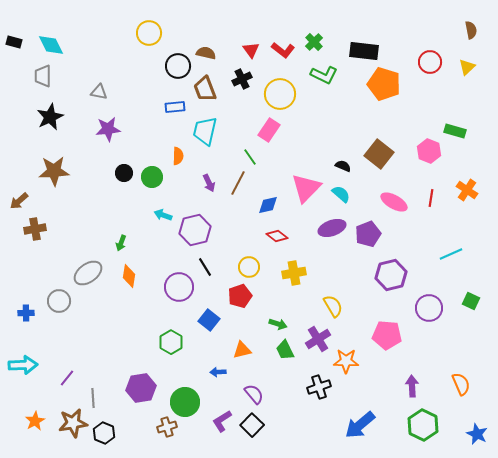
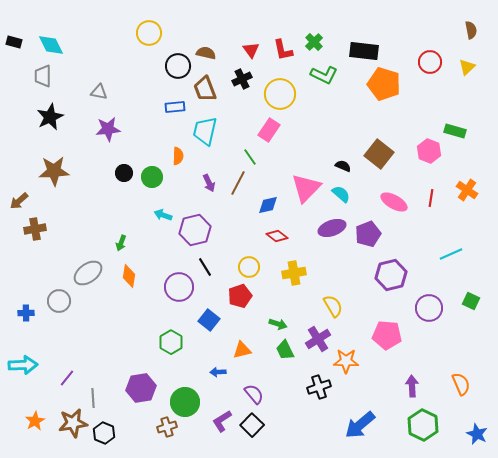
red L-shape at (283, 50): rotated 40 degrees clockwise
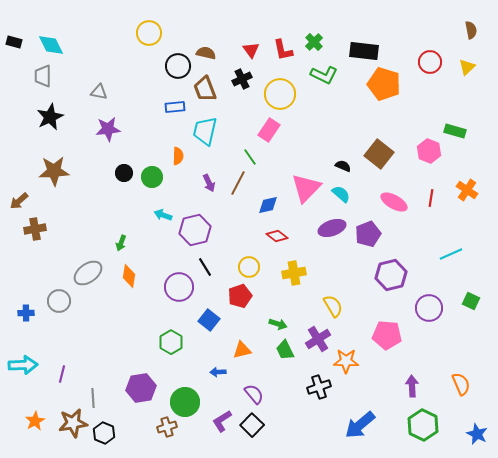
purple line at (67, 378): moved 5 px left, 4 px up; rotated 24 degrees counterclockwise
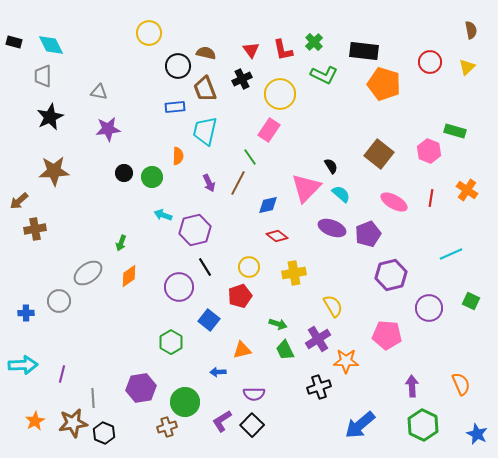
black semicircle at (343, 166): moved 12 px left; rotated 35 degrees clockwise
purple ellipse at (332, 228): rotated 40 degrees clockwise
orange diamond at (129, 276): rotated 45 degrees clockwise
purple semicircle at (254, 394): rotated 130 degrees clockwise
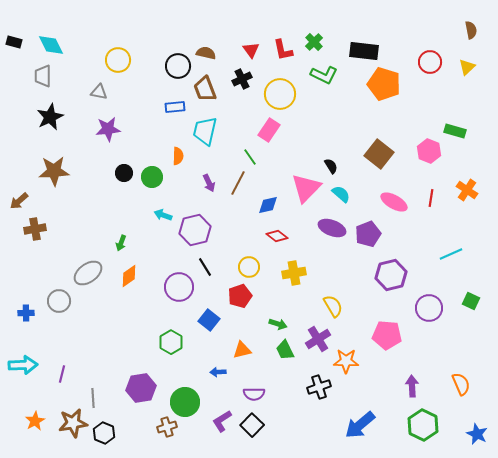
yellow circle at (149, 33): moved 31 px left, 27 px down
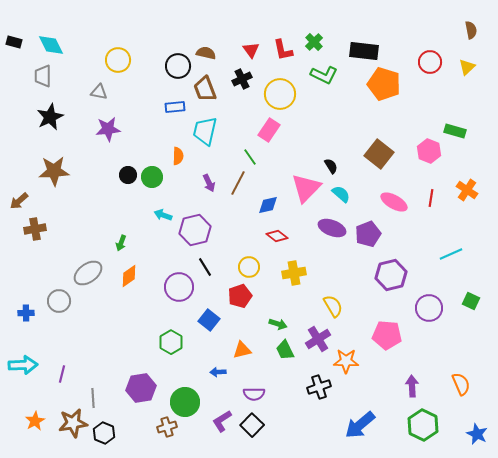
black circle at (124, 173): moved 4 px right, 2 px down
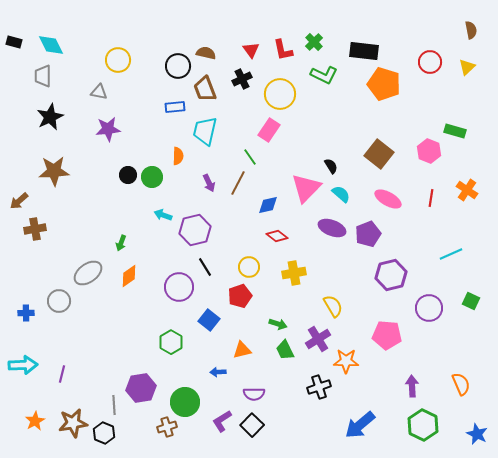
pink ellipse at (394, 202): moved 6 px left, 3 px up
gray line at (93, 398): moved 21 px right, 7 px down
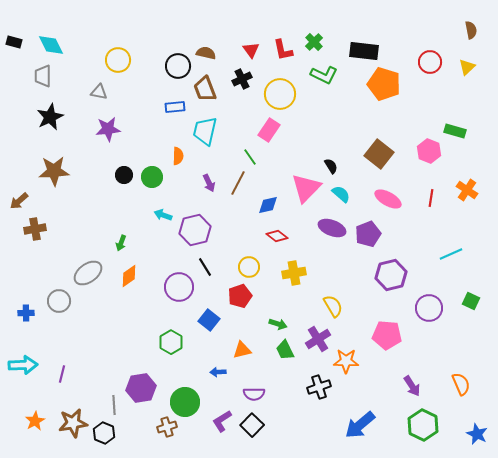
black circle at (128, 175): moved 4 px left
purple arrow at (412, 386): rotated 150 degrees clockwise
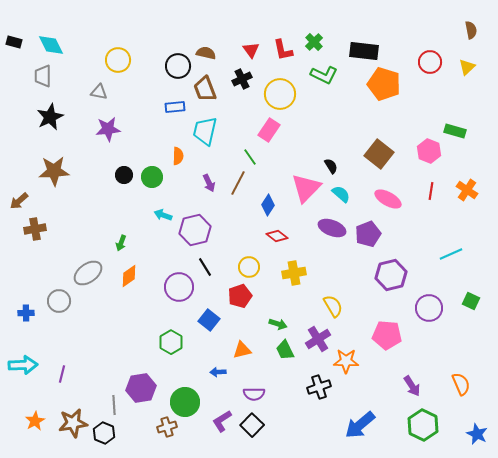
red line at (431, 198): moved 7 px up
blue diamond at (268, 205): rotated 45 degrees counterclockwise
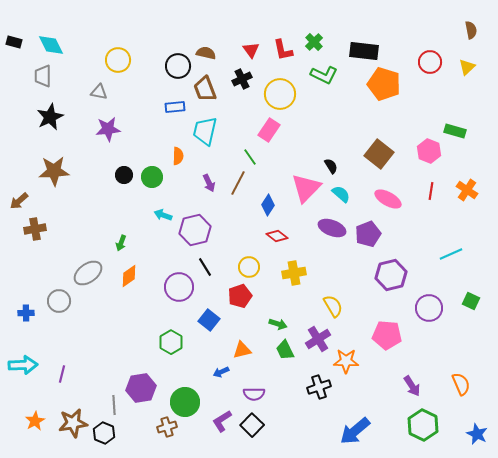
blue arrow at (218, 372): moved 3 px right; rotated 21 degrees counterclockwise
blue arrow at (360, 425): moved 5 px left, 6 px down
